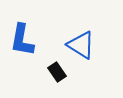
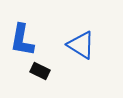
black rectangle: moved 17 px left, 1 px up; rotated 30 degrees counterclockwise
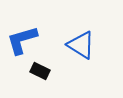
blue L-shape: rotated 64 degrees clockwise
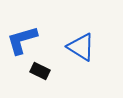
blue triangle: moved 2 px down
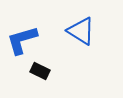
blue triangle: moved 16 px up
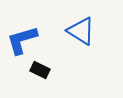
black rectangle: moved 1 px up
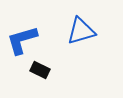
blue triangle: rotated 48 degrees counterclockwise
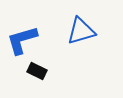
black rectangle: moved 3 px left, 1 px down
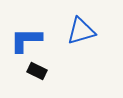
blue L-shape: moved 4 px right; rotated 16 degrees clockwise
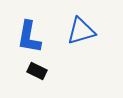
blue L-shape: moved 3 px right, 3 px up; rotated 80 degrees counterclockwise
